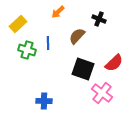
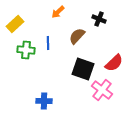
yellow rectangle: moved 3 px left
green cross: moved 1 px left; rotated 12 degrees counterclockwise
pink cross: moved 3 px up
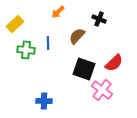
black square: moved 1 px right
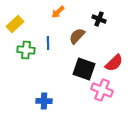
pink cross: rotated 15 degrees counterclockwise
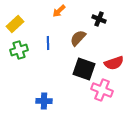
orange arrow: moved 1 px right, 1 px up
brown semicircle: moved 1 px right, 2 px down
green cross: moved 7 px left; rotated 24 degrees counterclockwise
red semicircle: rotated 24 degrees clockwise
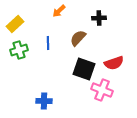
black cross: moved 1 px up; rotated 24 degrees counterclockwise
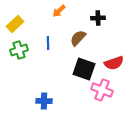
black cross: moved 1 px left
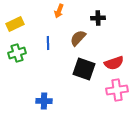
orange arrow: rotated 24 degrees counterclockwise
yellow rectangle: rotated 18 degrees clockwise
green cross: moved 2 px left, 3 px down
pink cross: moved 15 px right; rotated 30 degrees counterclockwise
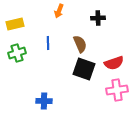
yellow rectangle: rotated 12 degrees clockwise
brown semicircle: moved 2 px right, 6 px down; rotated 114 degrees clockwise
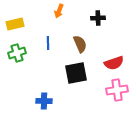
black square: moved 8 px left, 4 px down; rotated 30 degrees counterclockwise
